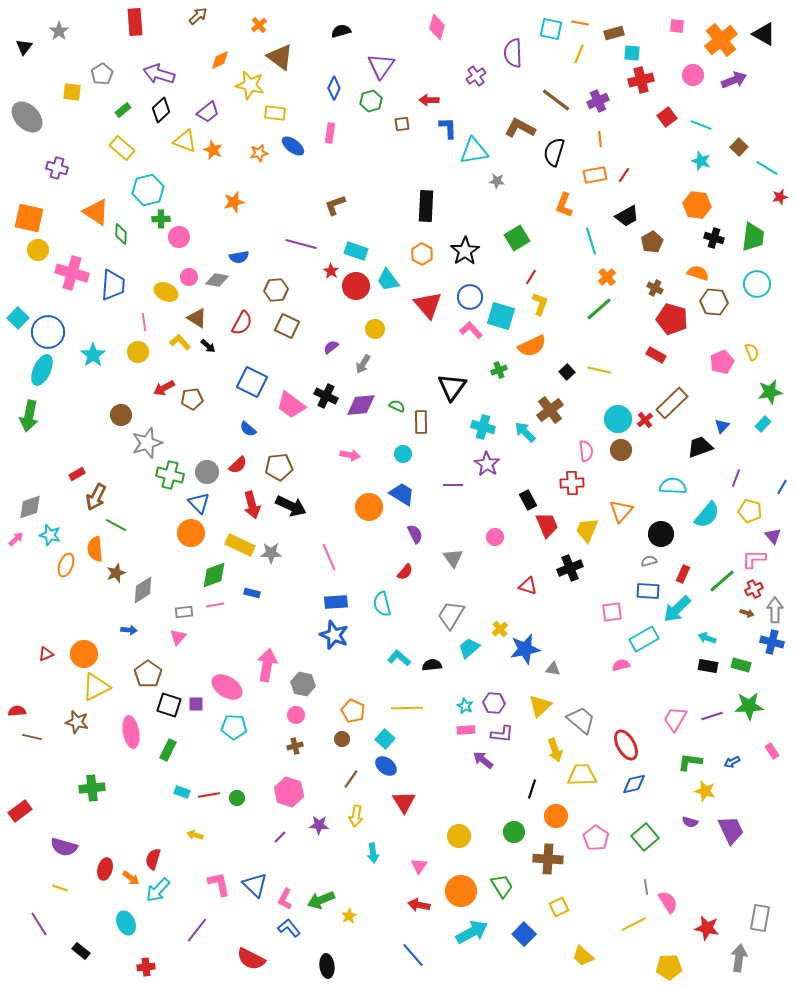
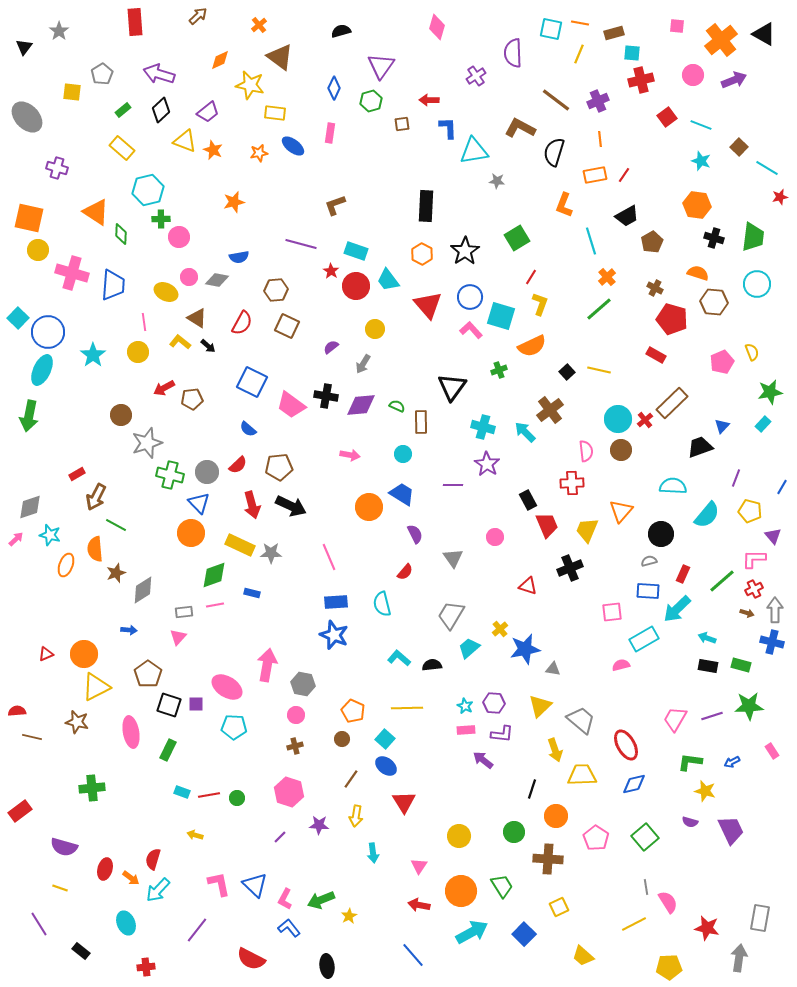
yellow L-shape at (180, 342): rotated 10 degrees counterclockwise
black cross at (326, 396): rotated 15 degrees counterclockwise
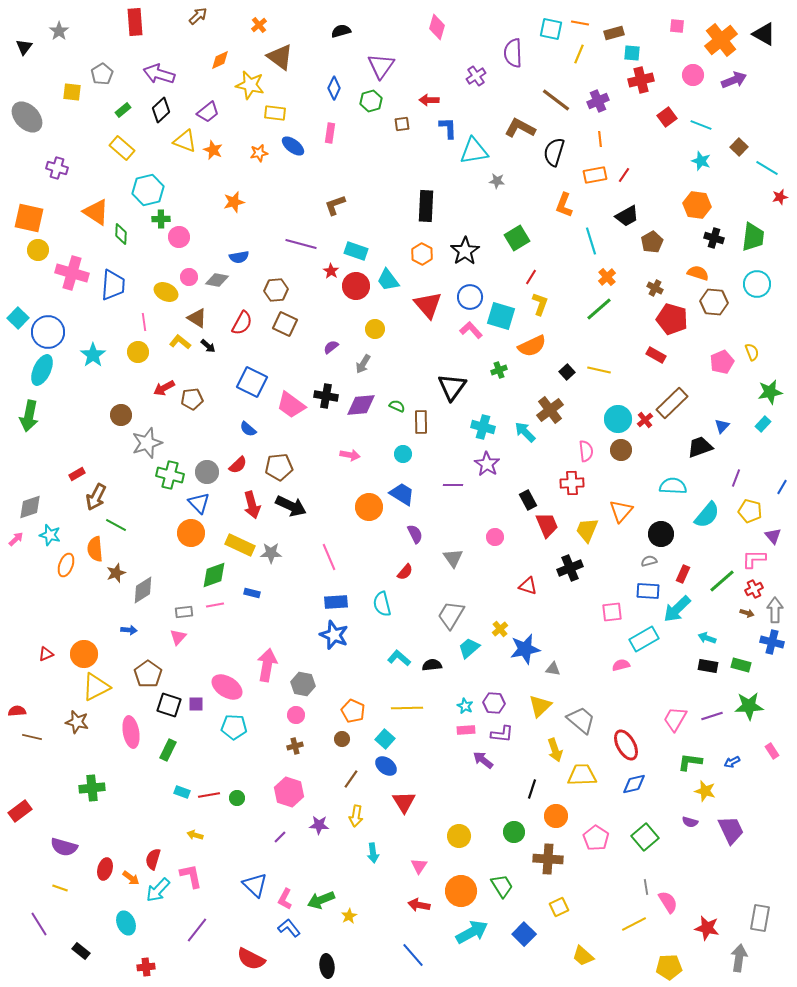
brown square at (287, 326): moved 2 px left, 2 px up
pink L-shape at (219, 884): moved 28 px left, 8 px up
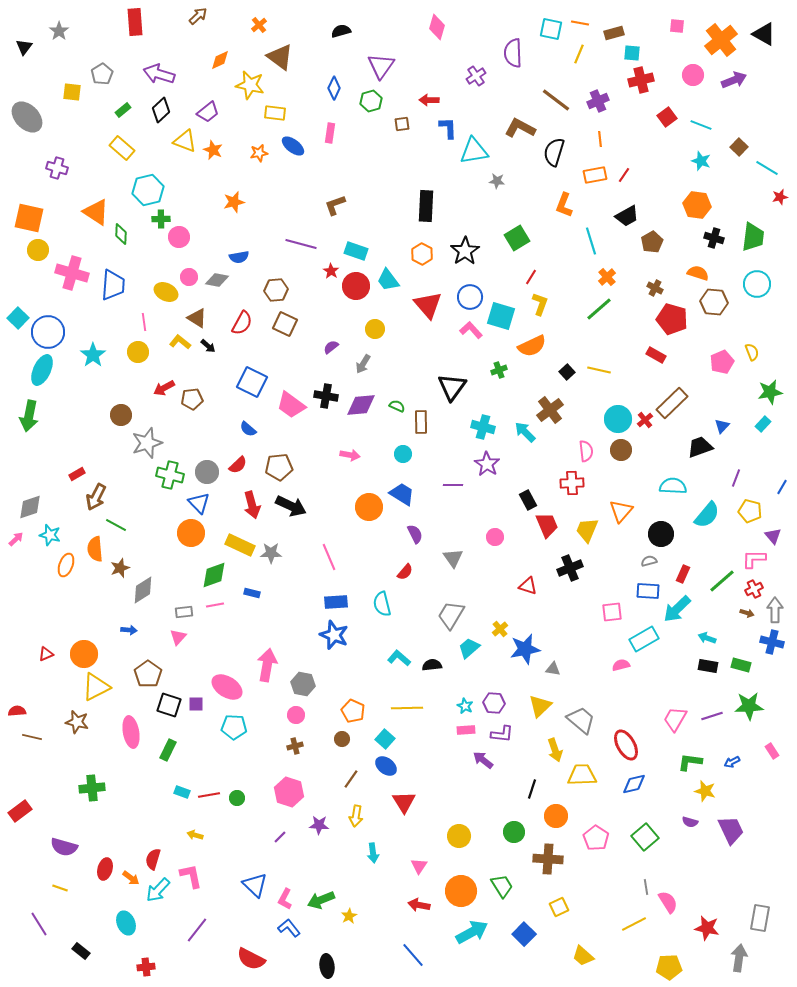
brown star at (116, 573): moved 4 px right, 5 px up
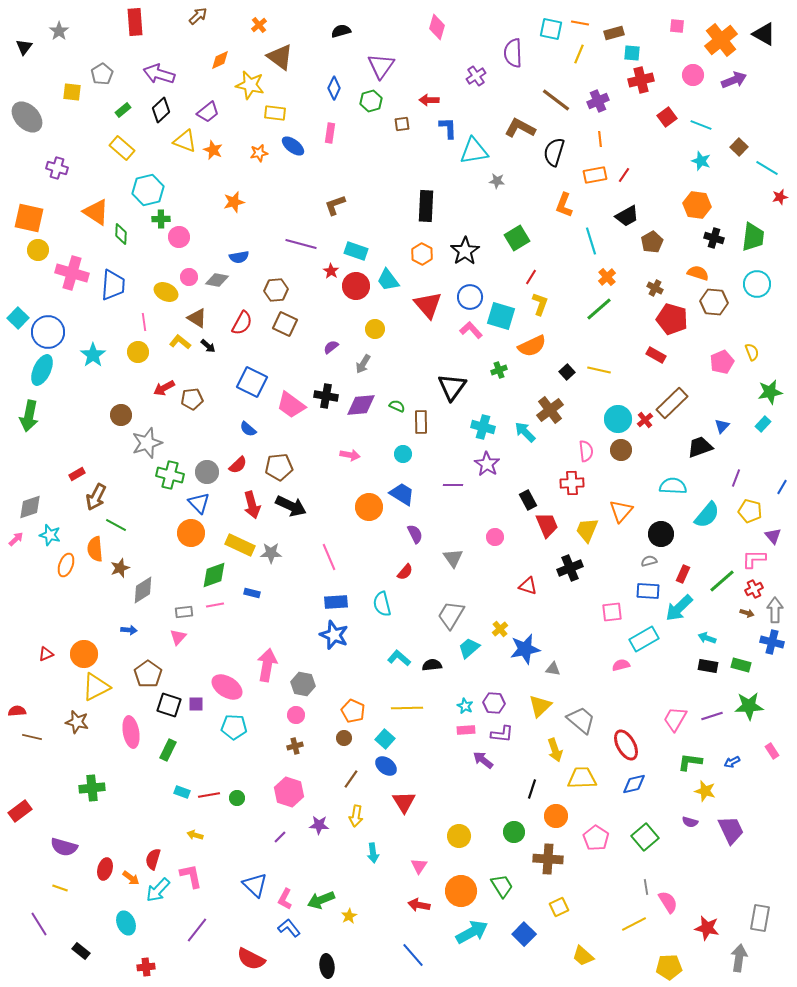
cyan arrow at (677, 609): moved 2 px right, 1 px up
brown circle at (342, 739): moved 2 px right, 1 px up
yellow trapezoid at (582, 775): moved 3 px down
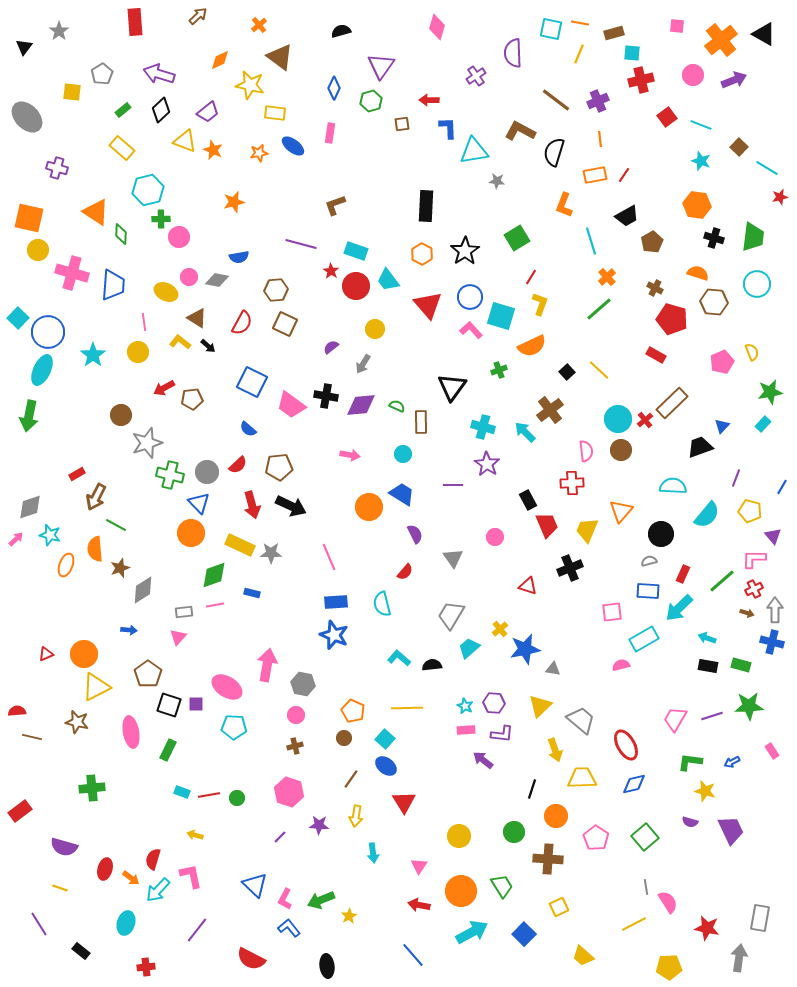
brown L-shape at (520, 128): moved 3 px down
yellow line at (599, 370): rotated 30 degrees clockwise
cyan ellipse at (126, 923): rotated 40 degrees clockwise
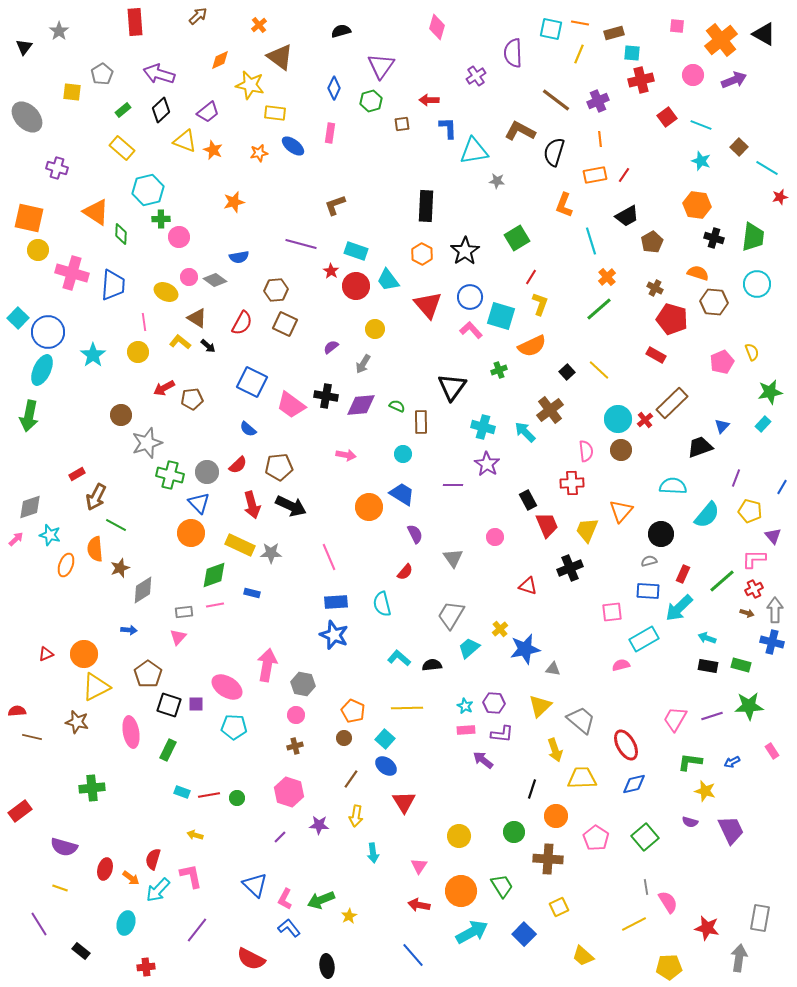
gray diamond at (217, 280): moved 2 px left; rotated 25 degrees clockwise
pink arrow at (350, 455): moved 4 px left
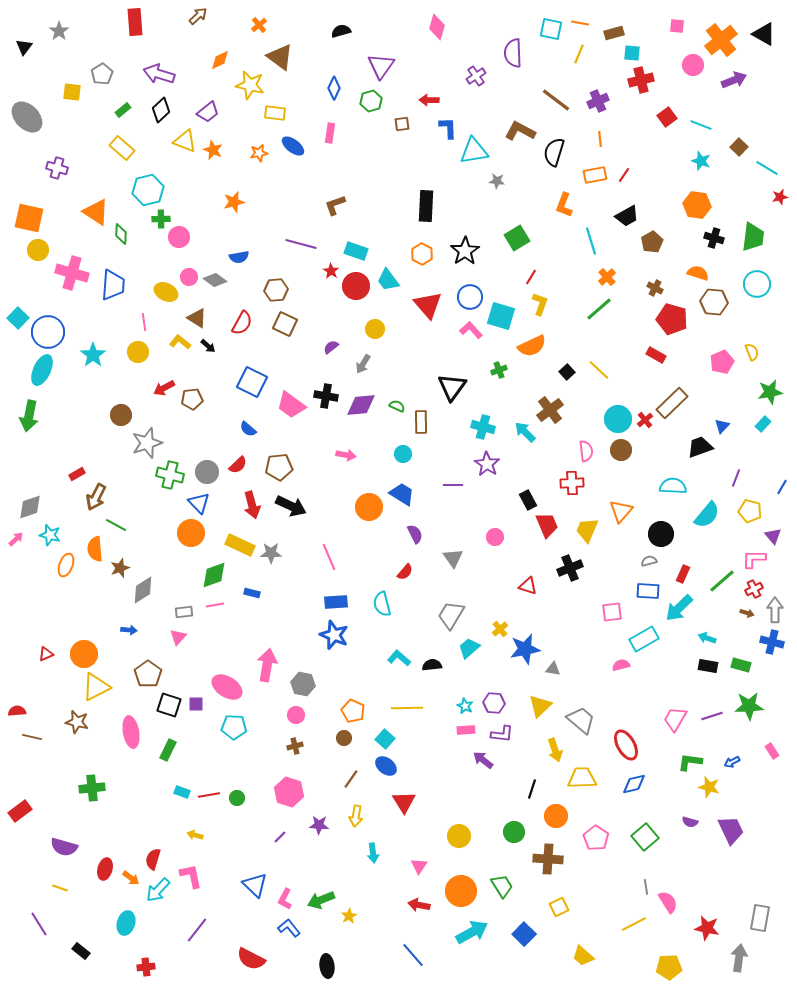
pink circle at (693, 75): moved 10 px up
yellow star at (705, 791): moved 4 px right, 4 px up
